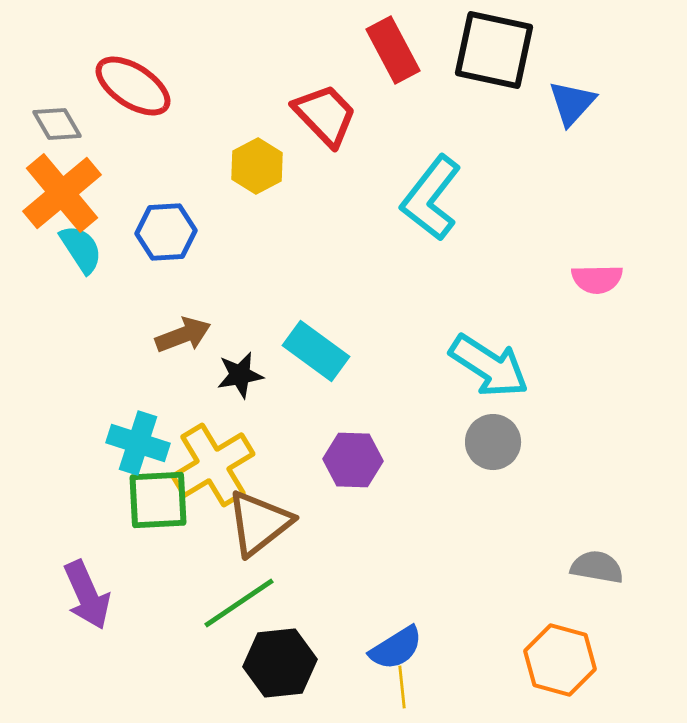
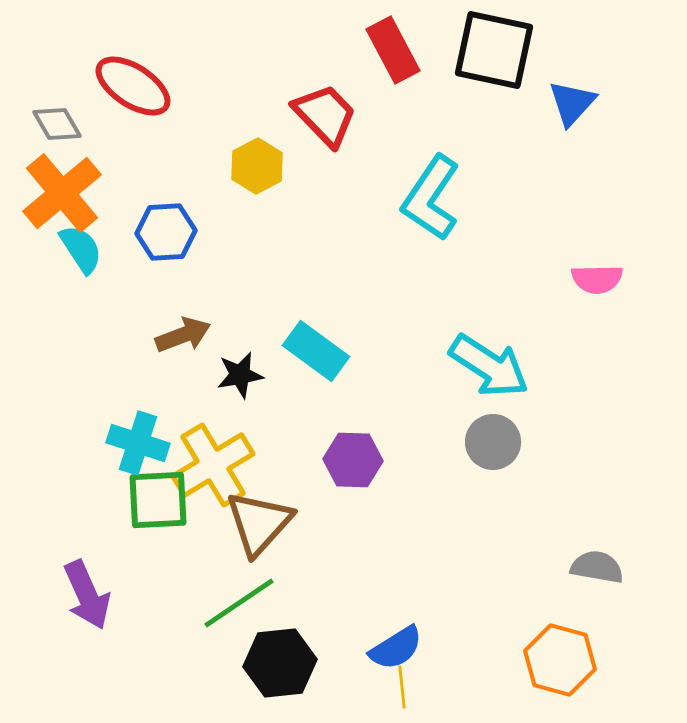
cyan L-shape: rotated 4 degrees counterclockwise
brown triangle: rotated 10 degrees counterclockwise
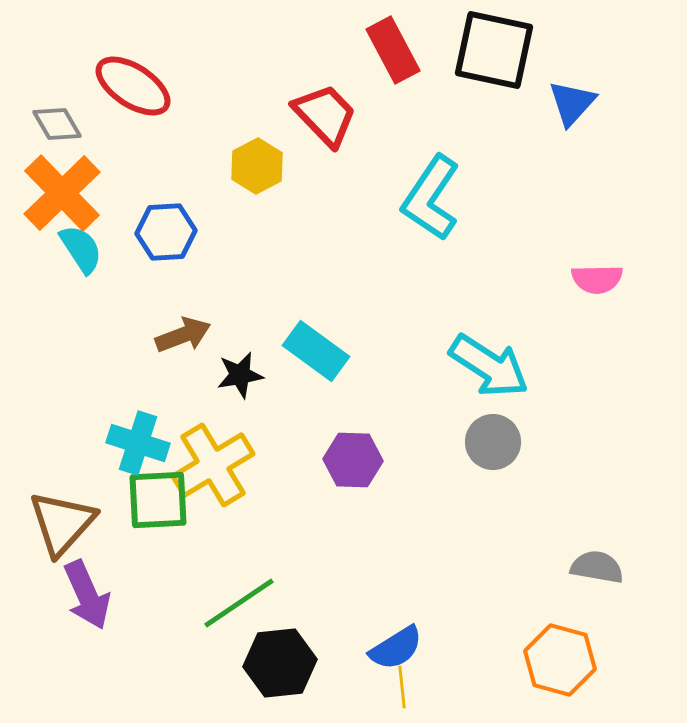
orange cross: rotated 4 degrees counterclockwise
brown triangle: moved 197 px left
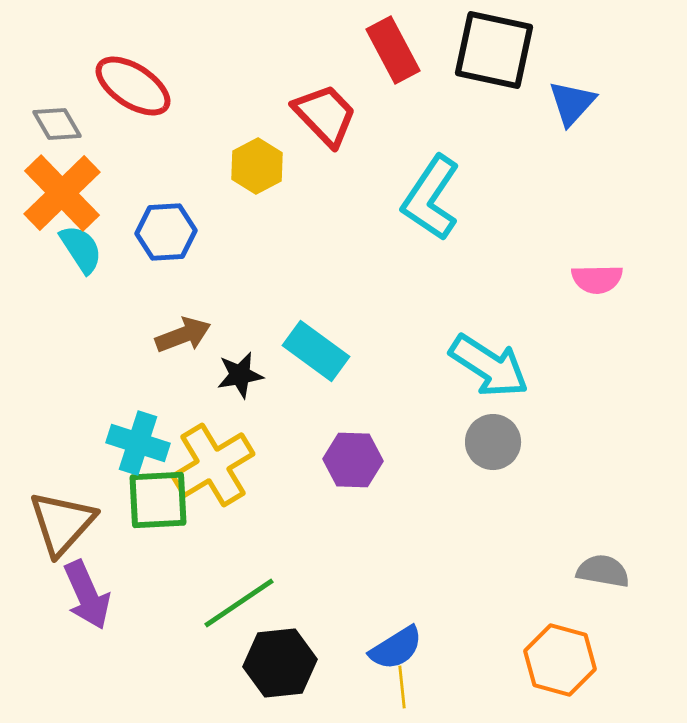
gray semicircle: moved 6 px right, 4 px down
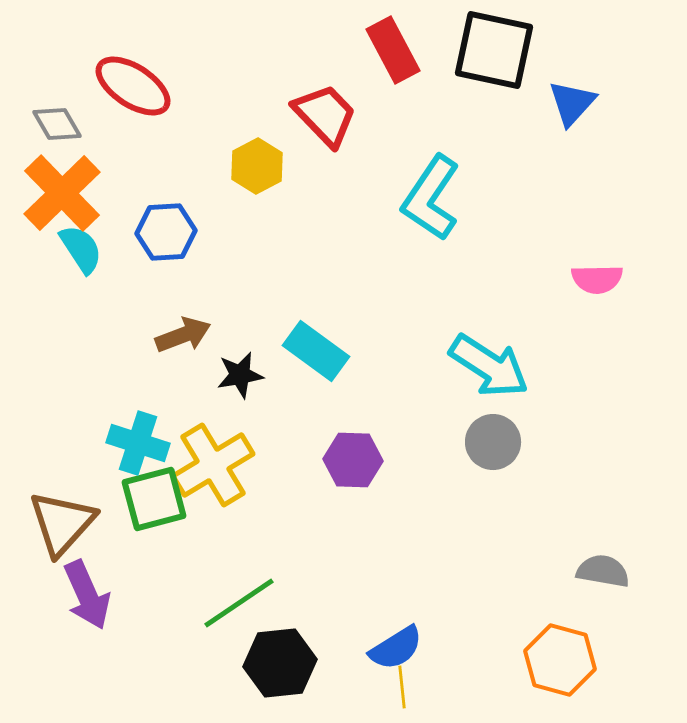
green square: moved 4 px left, 1 px up; rotated 12 degrees counterclockwise
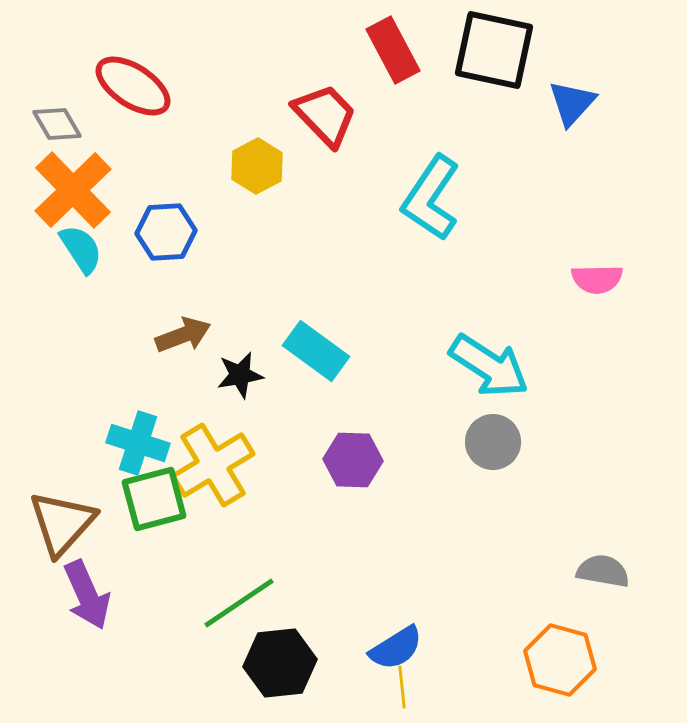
orange cross: moved 11 px right, 3 px up
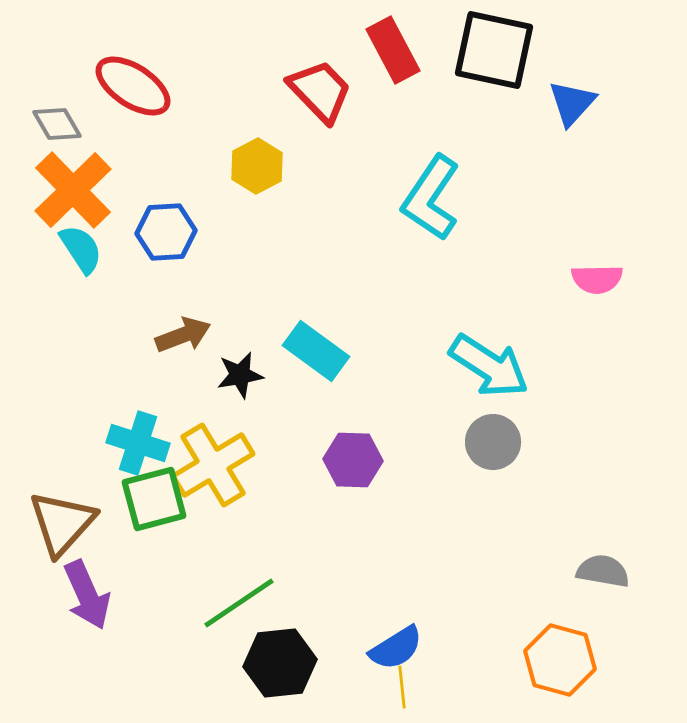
red trapezoid: moved 5 px left, 24 px up
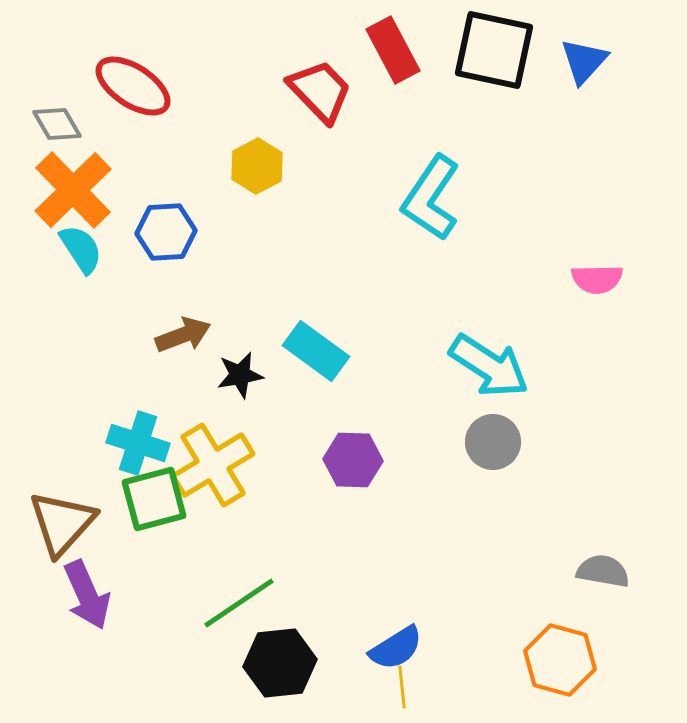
blue triangle: moved 12 px right, 42 px up
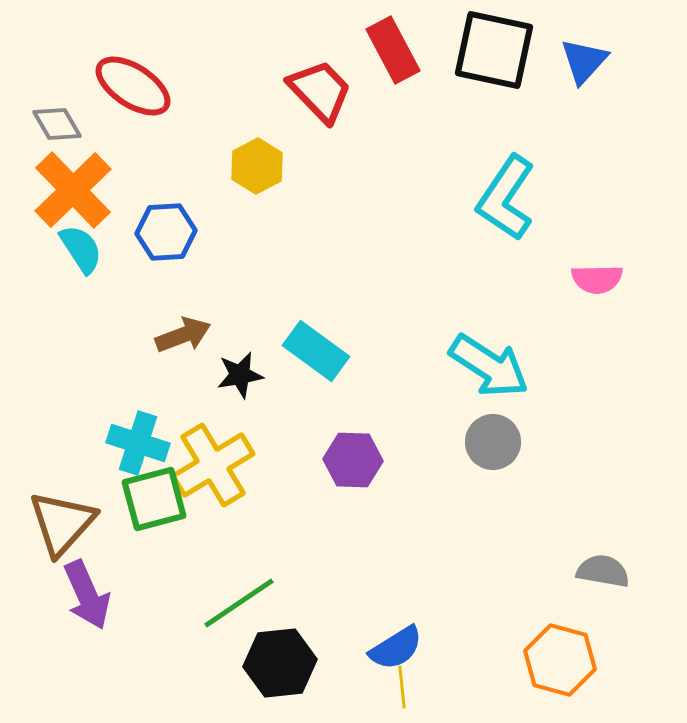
cyan L-shape: moved 75 px right
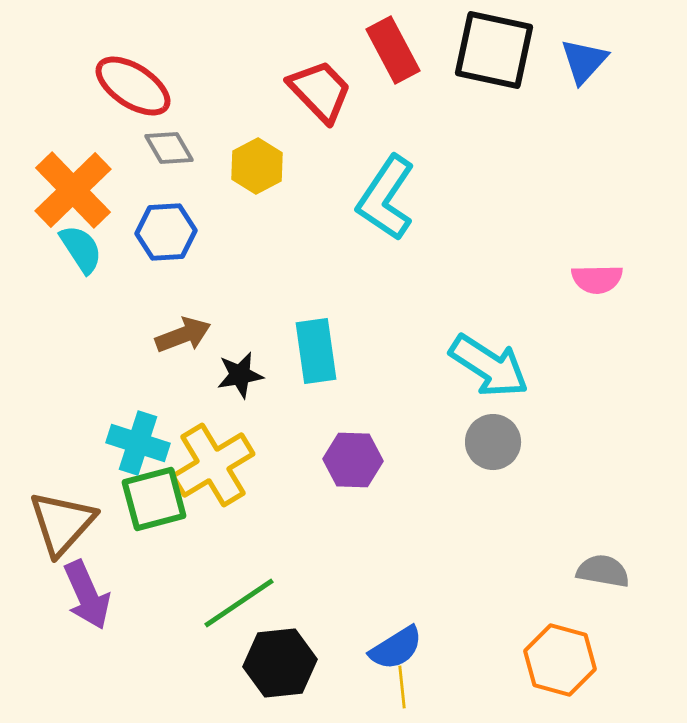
gray diamond: moved 112 px right, 24 px down
cyan L-shape: moved 120 px left
cyan rectangle: rotated 46 degrees clockwise
